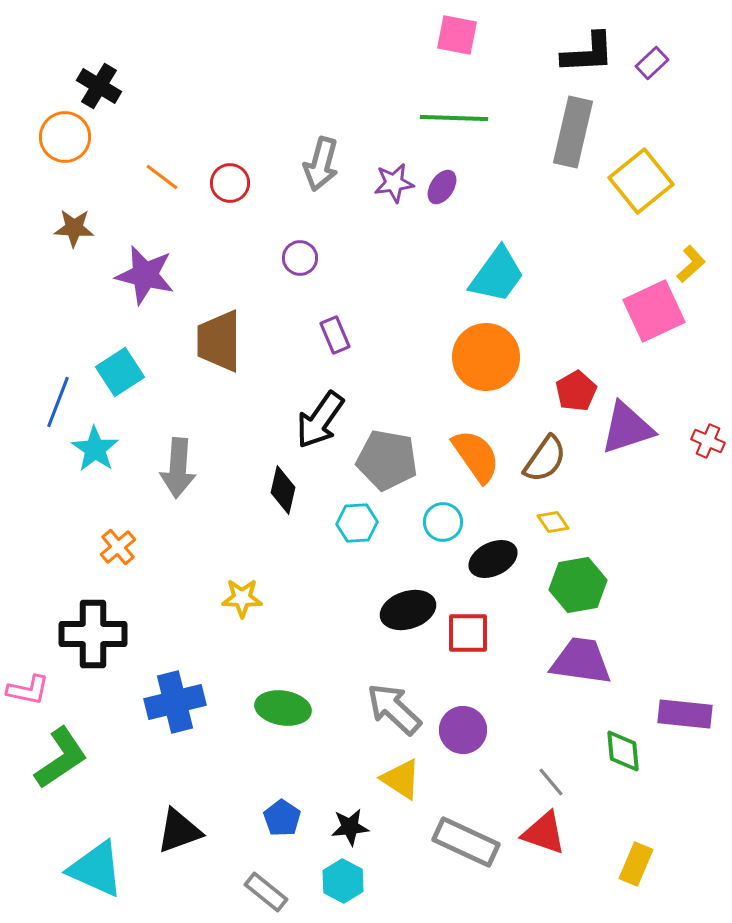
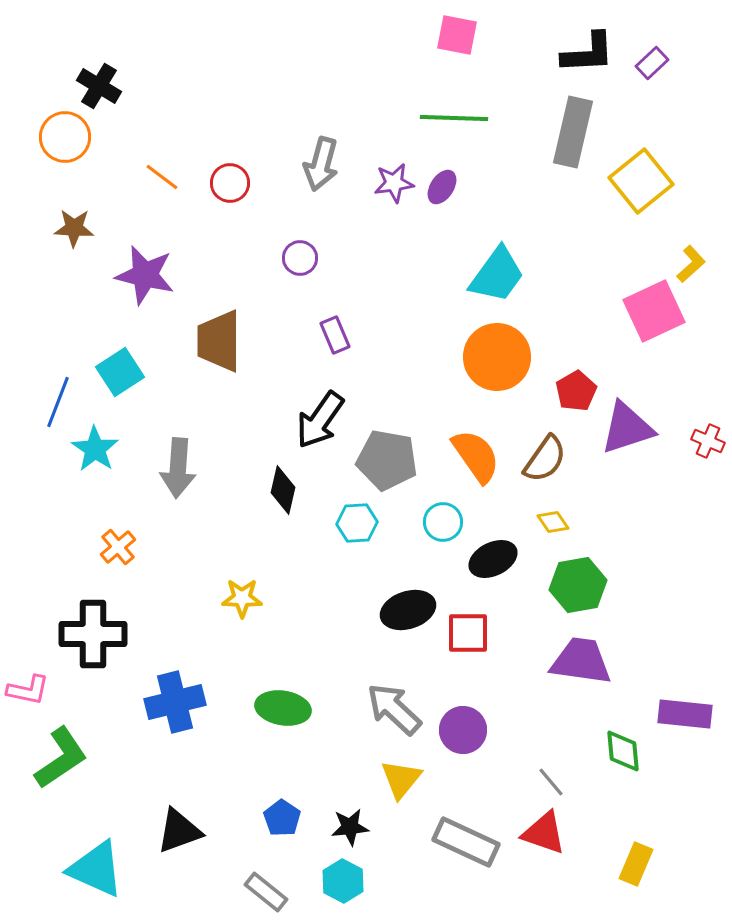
orange circle at (486, 357): moved 11 px right
yellow triangle at (401, 779): rotated 36 degrees clockwise
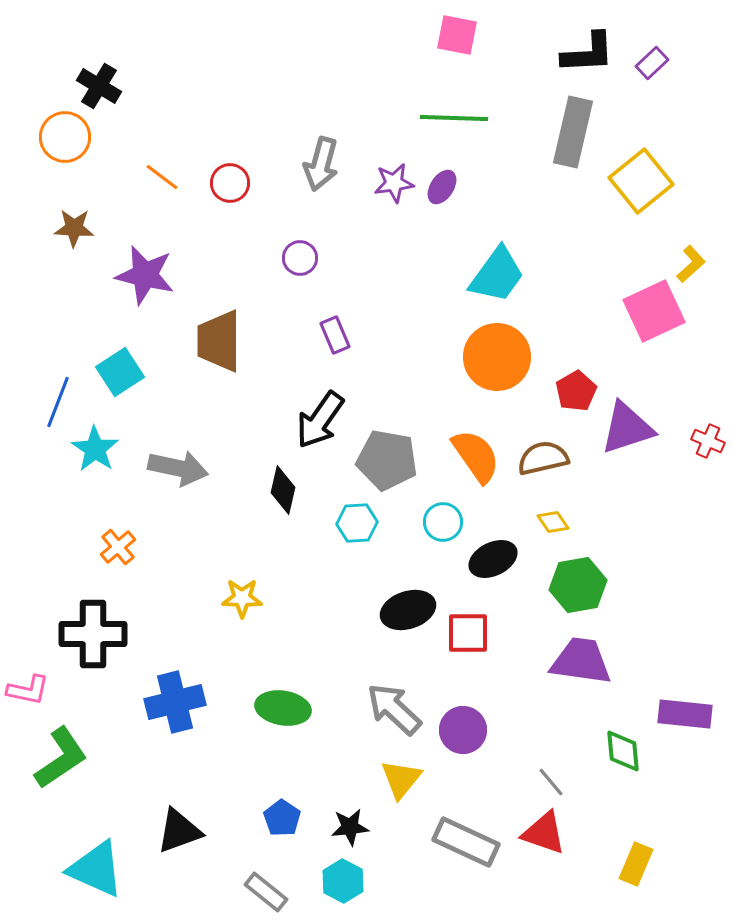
brown semicircle at (545, 459): moved 2 px left, 1 px up; rotated 138 degrees counterclockwise
gray arrow at (178, 468): rotated 82 degrees counterclockwise
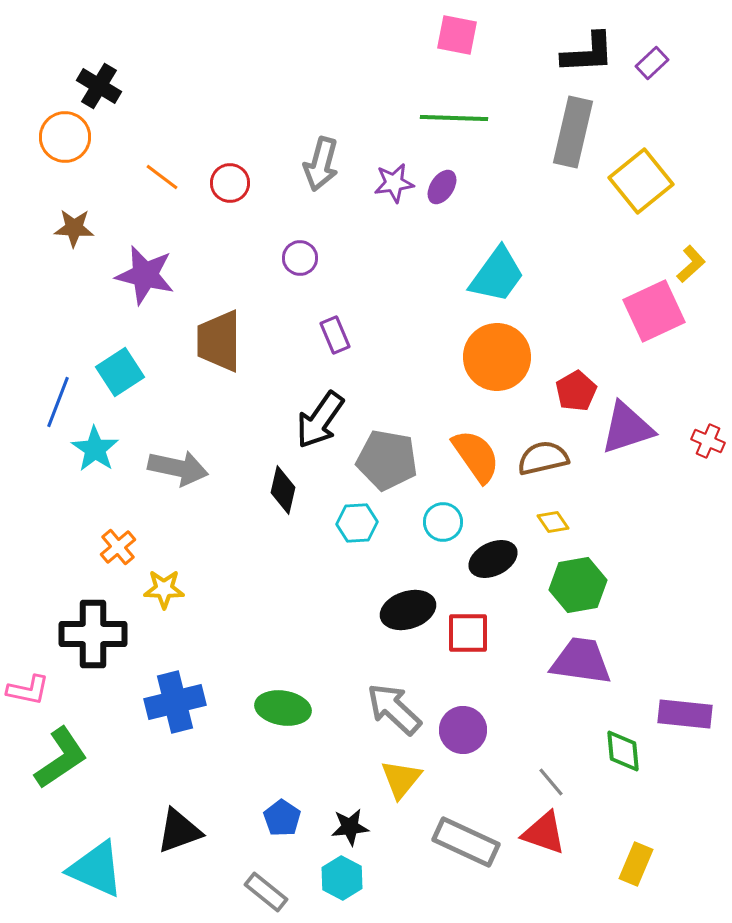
yellow star at (242, 598): moved 78 px left, 9 px up
cyan hexagon at (343, 881): moved 1 px left, 3 px up
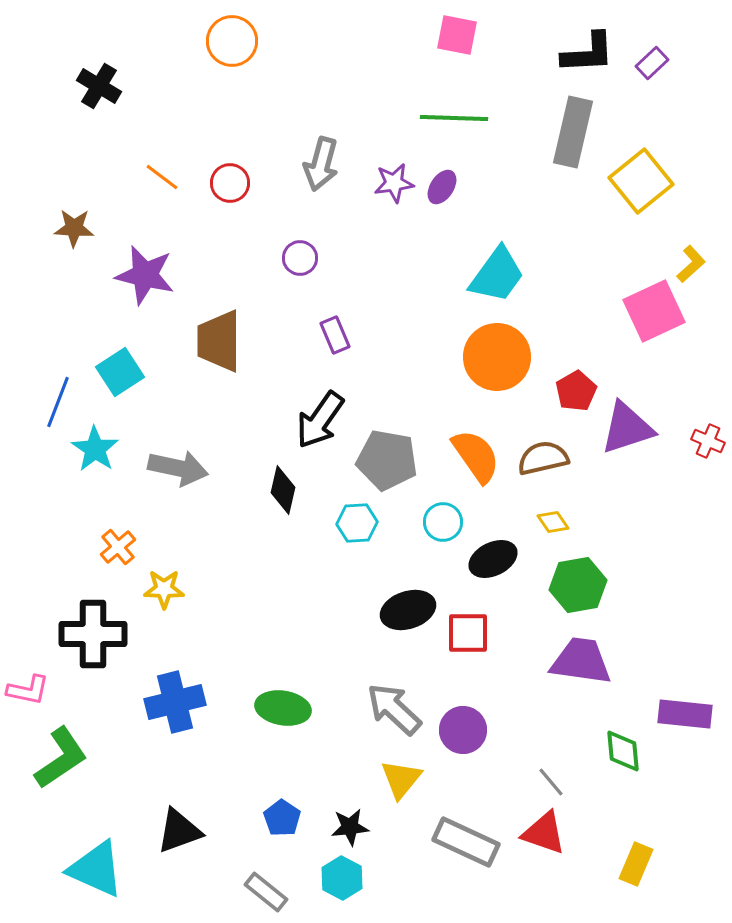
orange circle at (65, 137): moved 167 px right, 96 px up
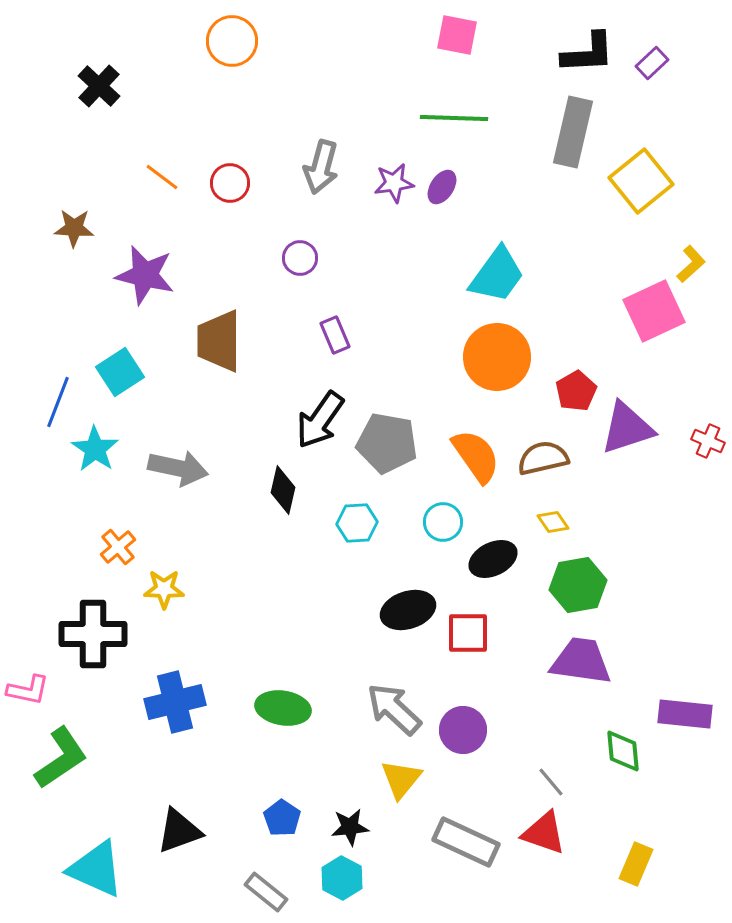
black cross at (99, 86): rotated 12 degrees clockwise
gray arrow at (321, 164): moved 3 px down
gray pentagon at (387, 460): moved 17 px up
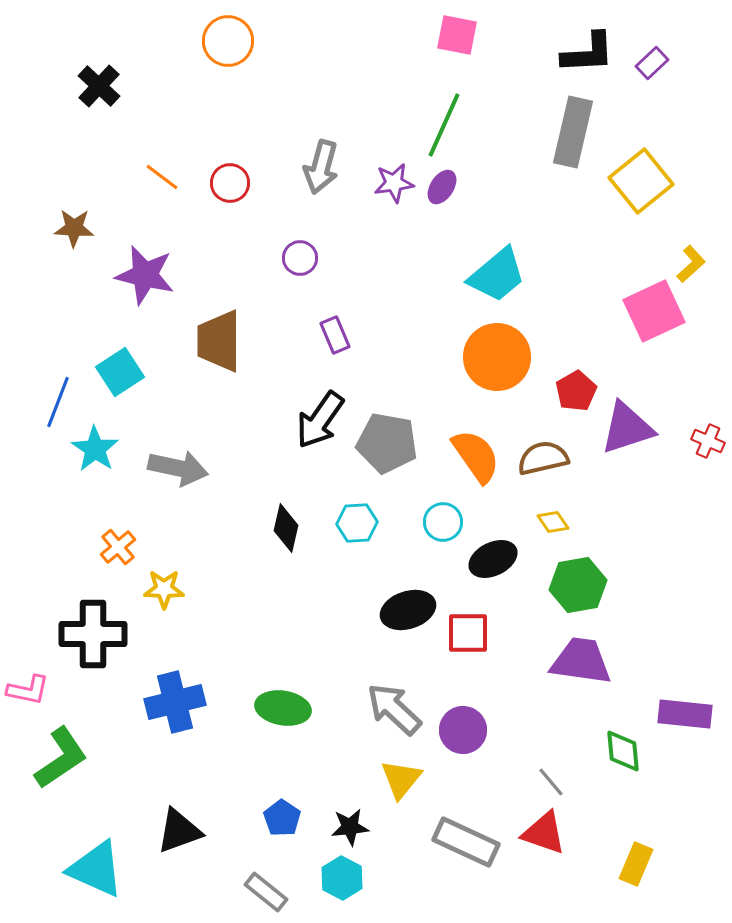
orange circle at (232, 41): moved 4 px left
green line at (454, 118): moved 10 px left, 7 px down; rotated 68 degrees counterclockwise
cyan trapezoid at (497, 275): rotated 14 degrees clockwise
black diamond at (283, 490): moved 3 px right, 38 px down
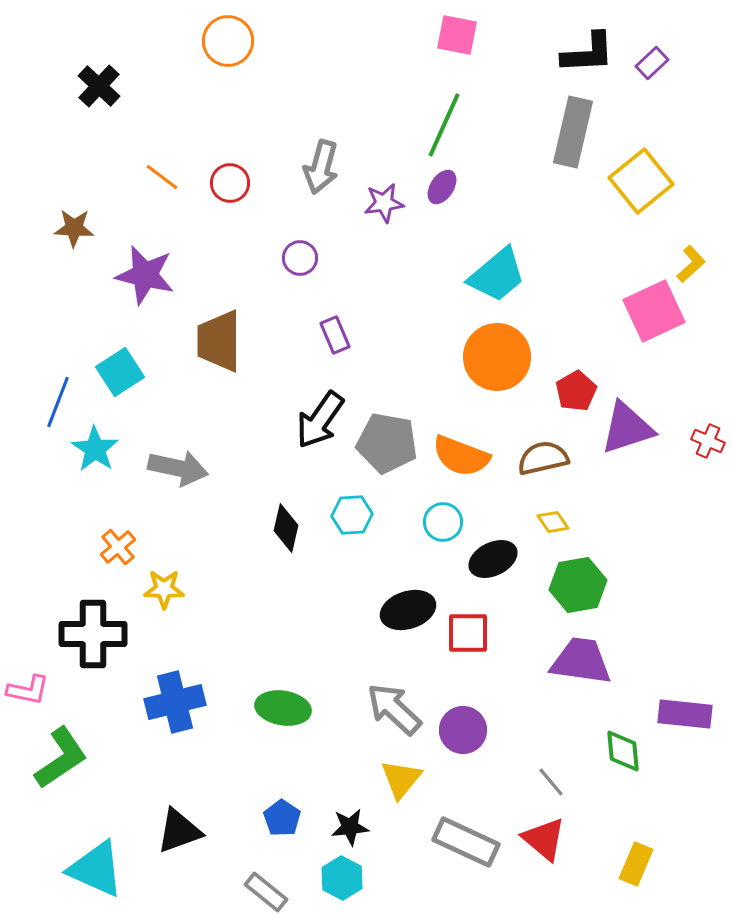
purple star at (394, 183): moved 10 px left, 20 px down
orange semicircle at (476, 456): moved 15 px left; rotated 146 degrees clockwise
cyan hexagon at (357, 523): moved 5 px left, 8 px up
red triangle at (544, 833): moved 6 px down; rotated 21 degrees clockwise
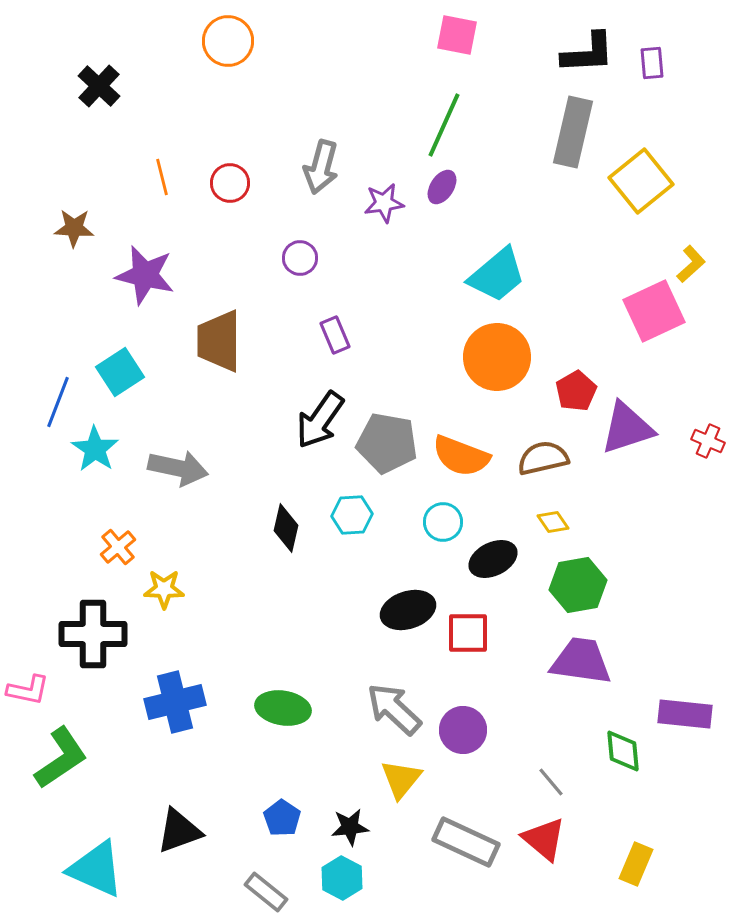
purple rectangle at (652, 63): rotated 52 degrees counterclockwise
orange line at (162, 177): rotated 39 degrees clockwise
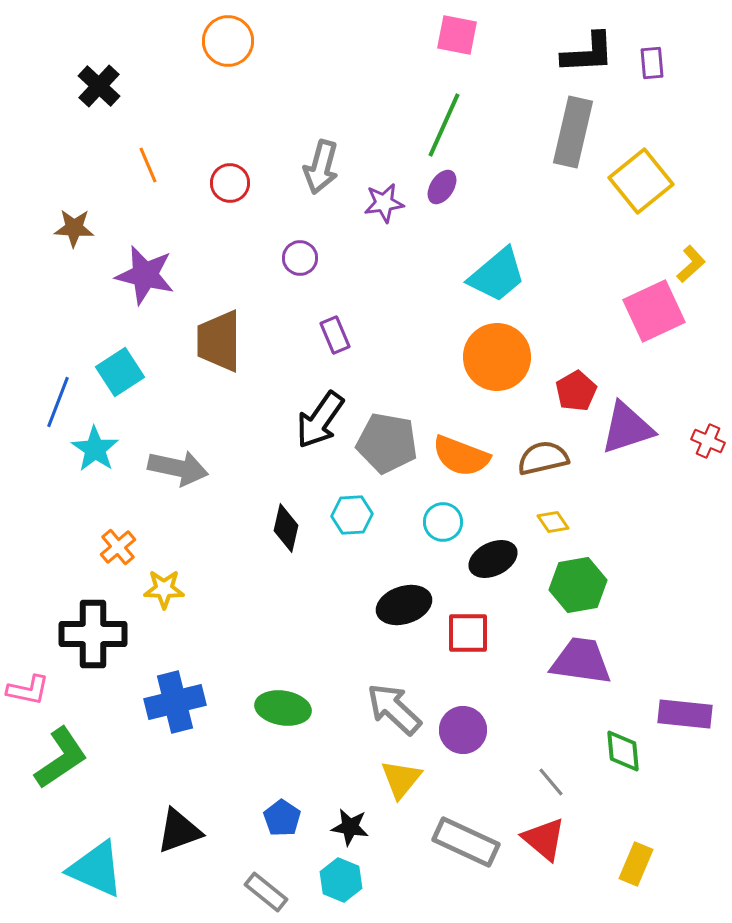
orange line at (162, 177): moved 14 px left, 12 px up; rotated 9 degrees counterclockwise
black ellipse at (408, 610): moved 4 px left, 5 px up
black star at (350, 827): rotated 15 degrees clockwise
cyan hexagon at (342, 878): moved 1 px left, 2 px down; rotated 6 degrees counterclockwise
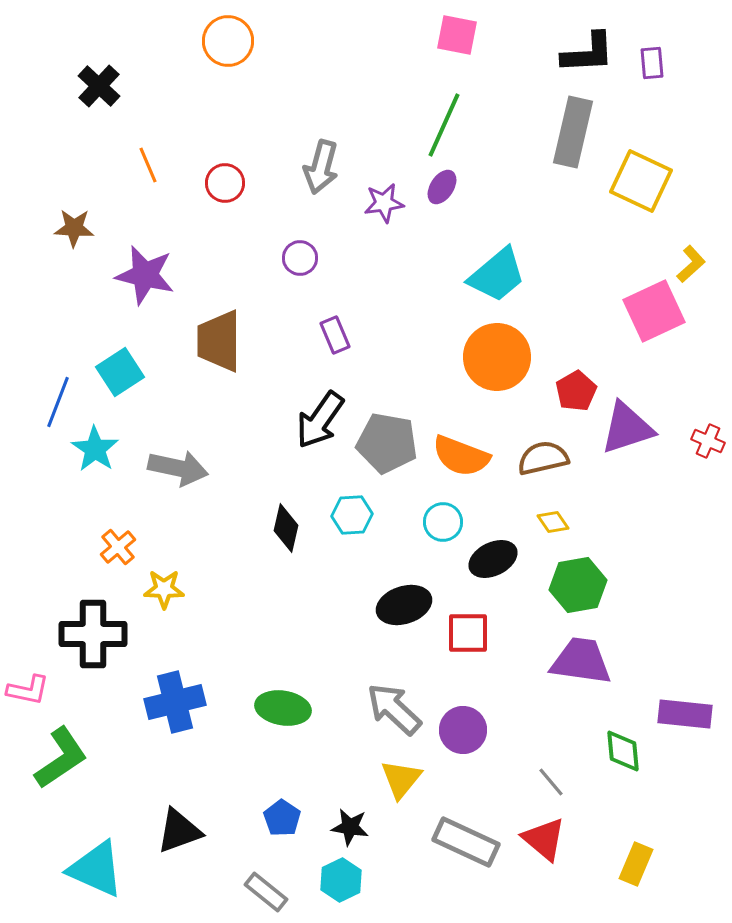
yellow square at (641, 181): rotated 26 degrees counterclockwise
red circle at (230, 183): moved 5 px left
cyan hexagon at (341, 880): rotated 12 degrees clockwise
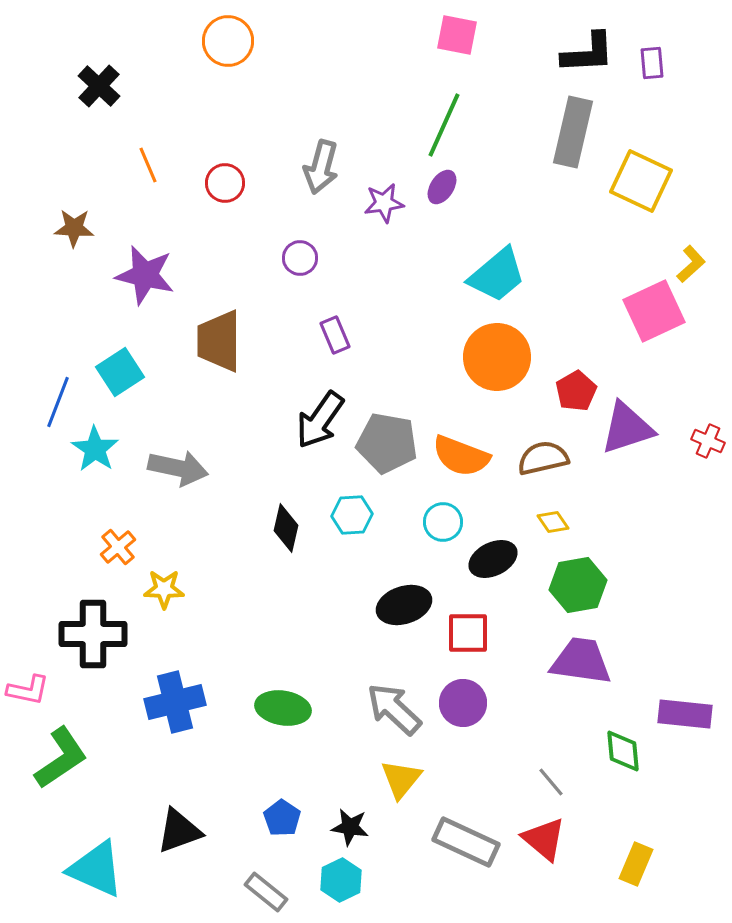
purple circle at (463, 730): moved 27 px up
